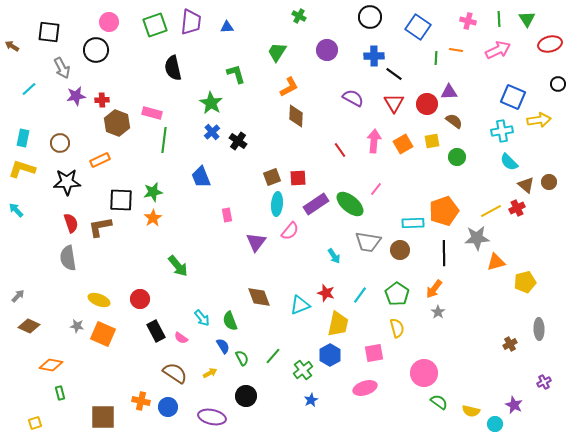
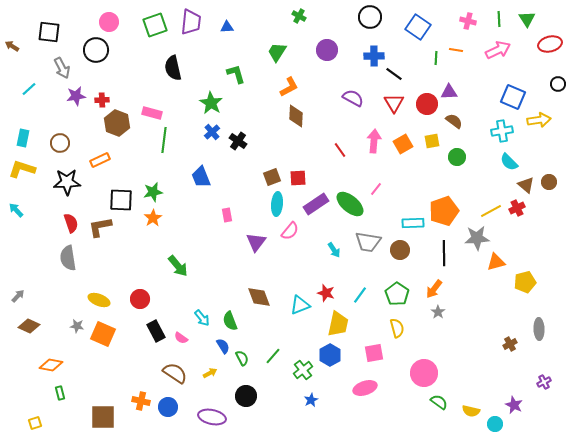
cyan arrow at (334, 256): moved 6 px up
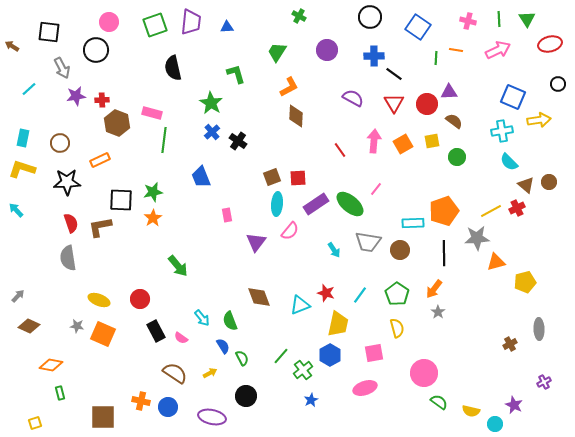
green line at (273, 356): moved 8 px right
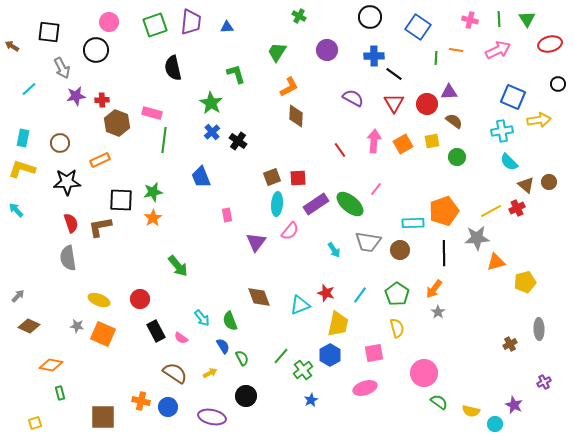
pink cross at (468, 21): moved 2 px right, 1 px up
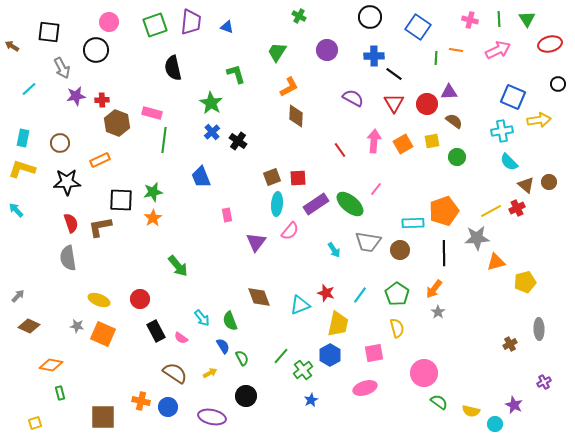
blue triangle at (227, 27): rotated 24 degrees clockwise
